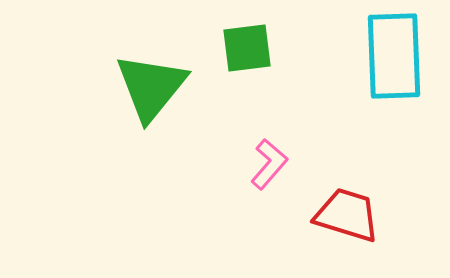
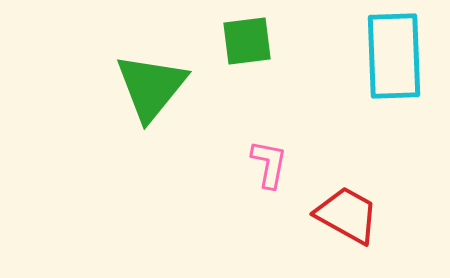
green square: moved 7 px up
pink L-shape: rotated 30 degrees counterclockwise
red trapezoid: rotated 12 degrees clockwise
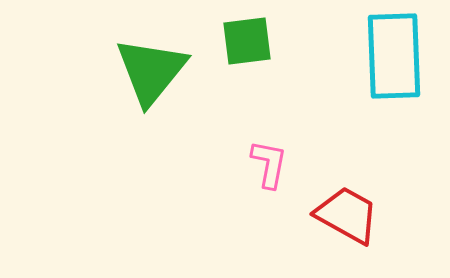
green triangle: moved 16 px up
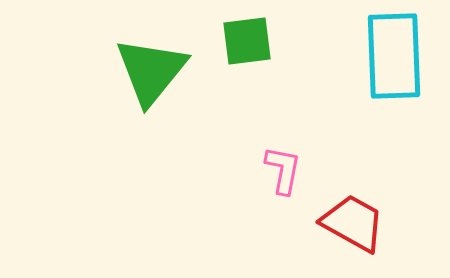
pink L-shape: moved 14 px right, 6 px down
red trapezoid: moved 6 px right, 8 px down
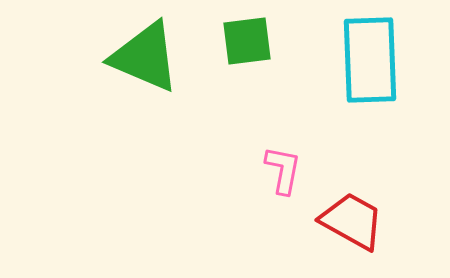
cyan rectangle: moved 24 px left, 4 px down
green triangle: moved 6 px left, 14 px up; rotated 46 degrees counterclockwise
red trapezoid: moved 1 px left, 2 px up
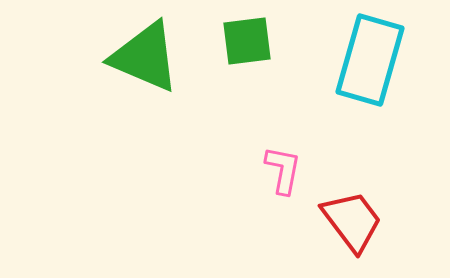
cyan rectangle: rotated 18 degrees clockwise
red trapezoid: rotated 24 degrees clockwise
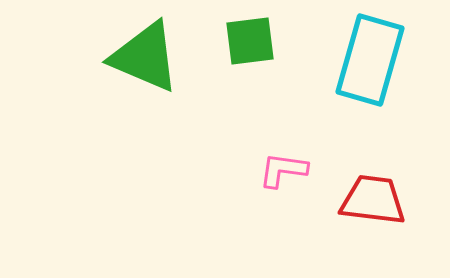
green square: moved 3 px right
pink L-shape: rotated 93 degrees counterclockwise
red trapezoid: moved 21 px right, 21 px up; rotated 46 degrees counterclockwise
